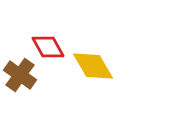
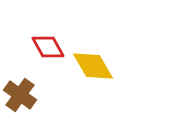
brown cross: moved 20 px down
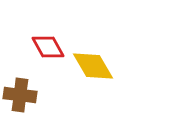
brown cross: rotated 28 degrees counterclockwise
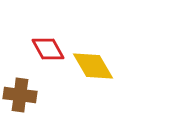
red diamond: moved 2 px down
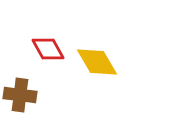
yellow diamond: moved 4 px right, 4 px up
